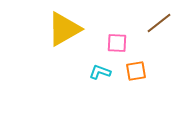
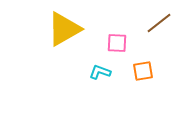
orange square: moved 7 px right
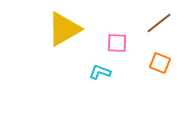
orange square: moved 17 px right, 8 px up; rotated 30 degrees clockwise
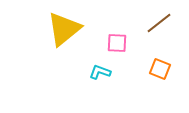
yellow triangle: rotated 9 degrees counterclockwise
orange square: moved 6 px down
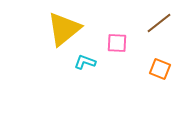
cyan L-shape: moved 15 px left, 10 px up
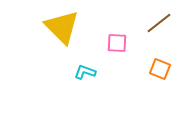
yellow triangle: moved 2 px left, 2 px up; rotated 36 degrees counterclockwise
cyan L-shape: moved 10 px down
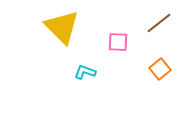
pink square: moved 1 px right, 1 px up
orange square: rotated 30 degrees clockwise
